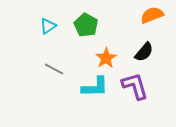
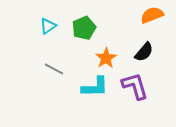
green pentagon: moved 2 px left, 3 px down; rotated 20 degrees clockwise
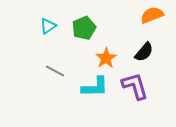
gray line: moved 1 px right, 2 px down
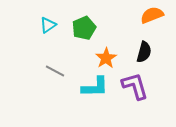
cyan triangle: moved 1 px up
black semicircle: rotated 25 degrees counterclockwise
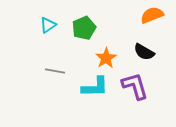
black semicircle: rotated 105 degrees clockwise
gray line: rotated 18 degrees counterclockwise
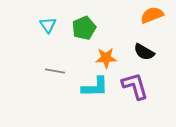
cyan triangle: rotated 30 degrees counterclockwise
orange star: rotated 30 degrees clockwise
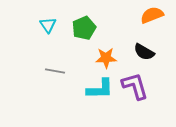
cyan L-shape: moved 5 px right, 2 px down
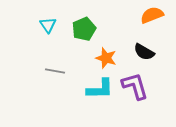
green pentagon: moved 1 px down
orange star: rotated 20 degrees clockwise
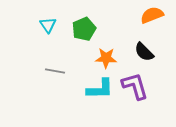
black semicircle: rotated 15 degrees clockwise
orange star: rotated 15 degrees counterclockwise
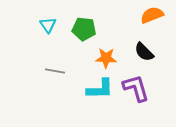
green pentagon: rotated 30 degrees clockwise
purple L-shape: moved 1 px right, 2 px down
